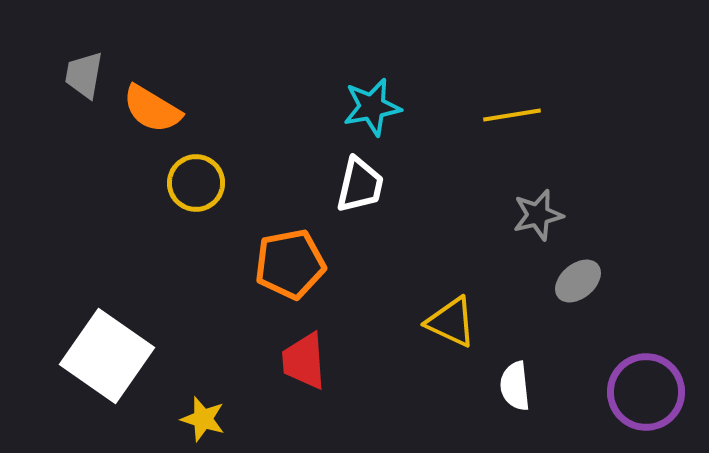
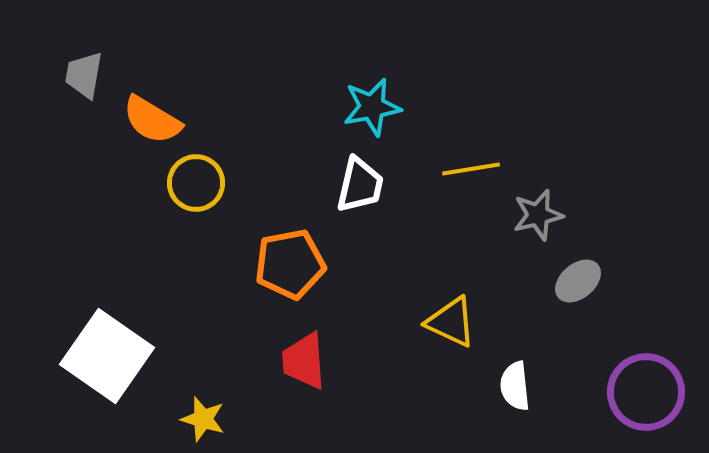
orange semicircle: moved 11 px down
yellow line: moved 41 px left, 54 px down
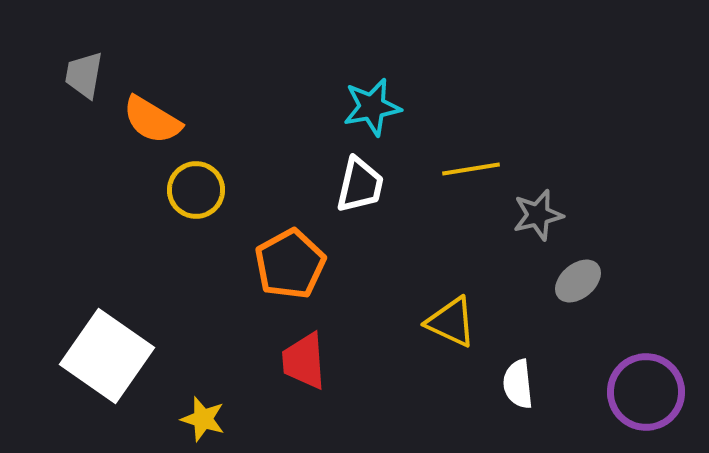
yellow circle: moved 7 px down
orange pentagon: rotated 18 degrees counterclockwise
white semicircle: moved 3 px right, 2 px up
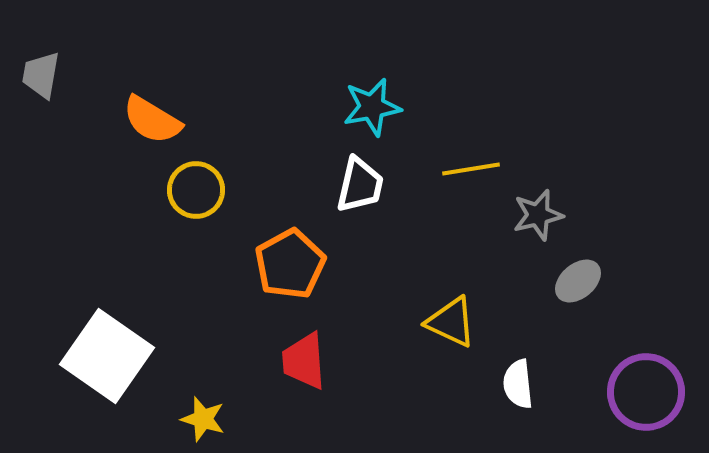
gray trapezoid: moved 43 px left
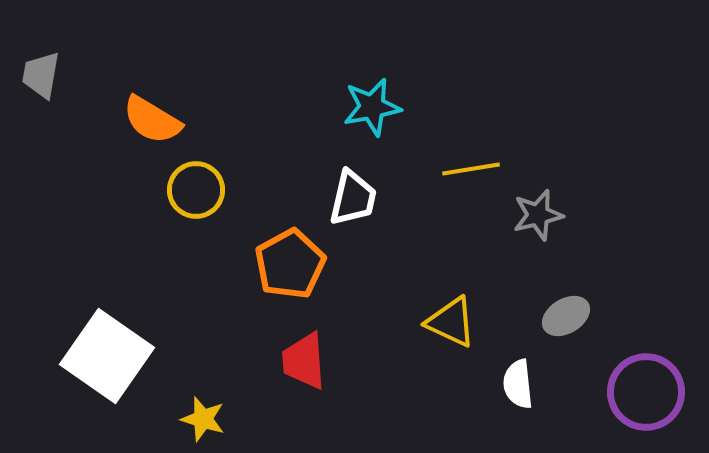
white trapezoid: moved 7 px left, 13 px down
gray ellipse: moved 12 px left, 35 px down; rotated 9 degrees clockwise
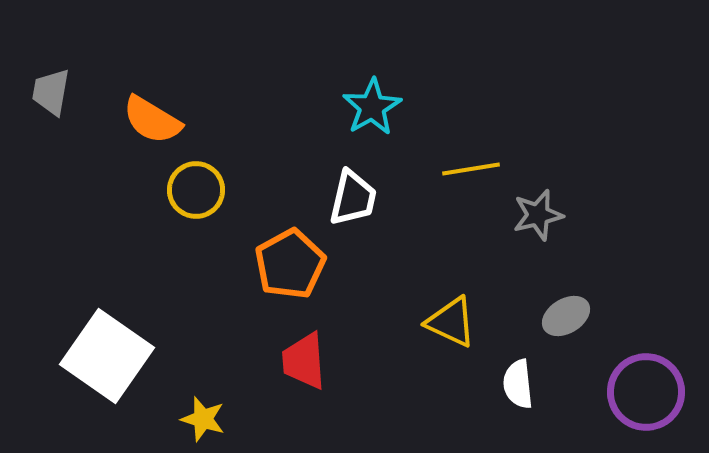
gray trapezoid: moved 10 px right, 17 px down
cyan star: rotated 20 degrees counterclockwise
